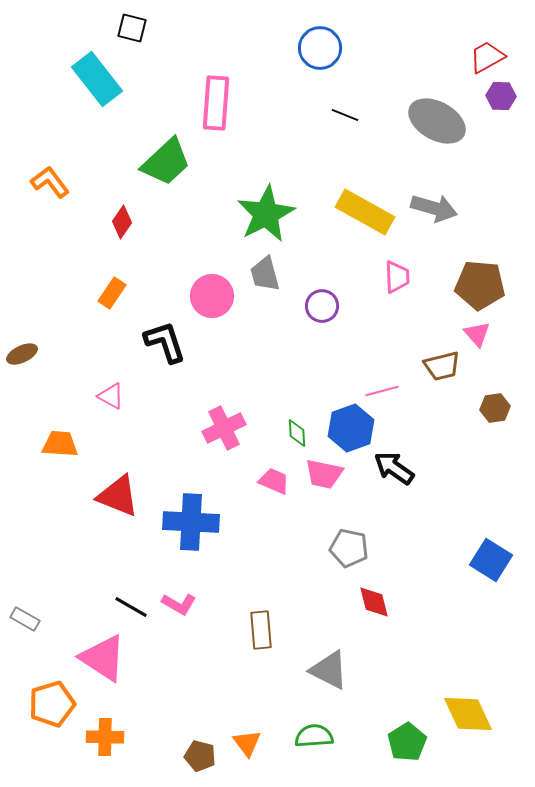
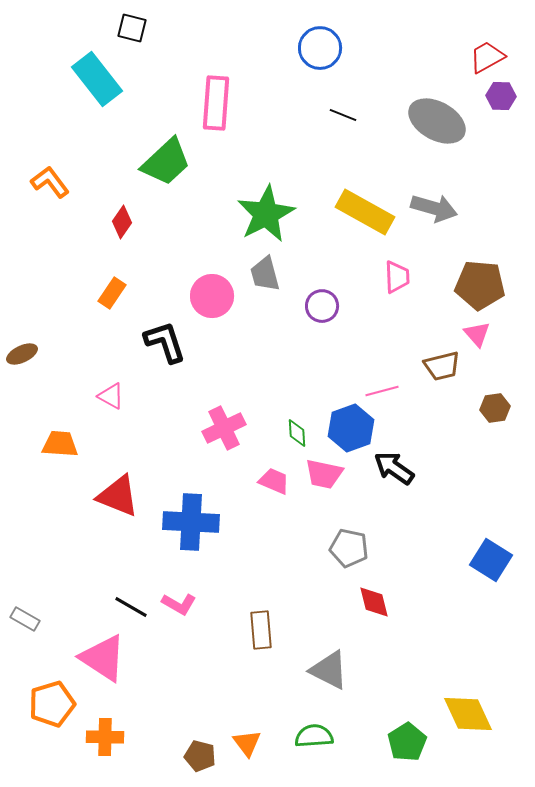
black line at (345, 115): moved 2 px left
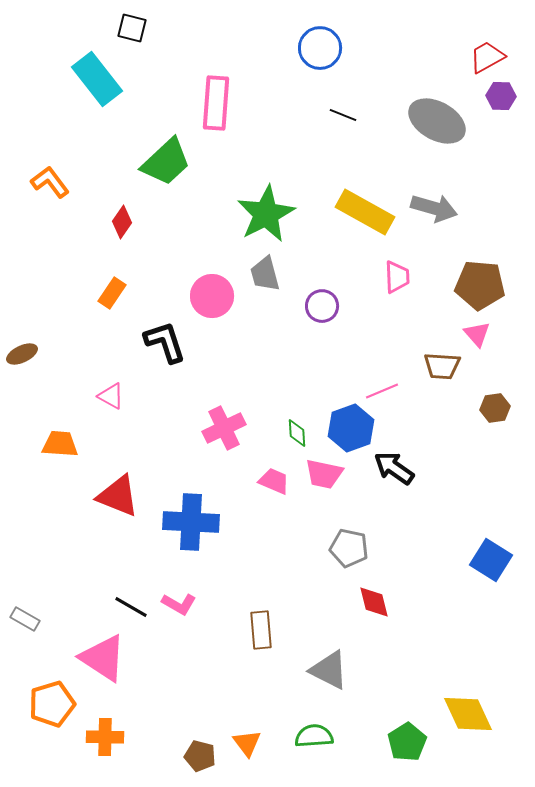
brown trapezoid at (442, 366): rotated 18 degrees clockwise
pink line at (382, 391): rotated 8 degrees counterclockwise
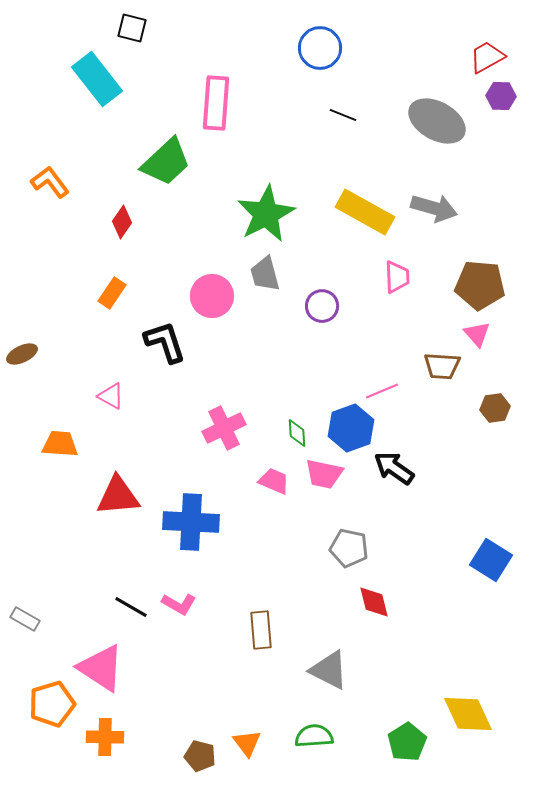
red triangle at (118, 496): rotated 27 degrees counterclockwise
pink triangle at (103, 658): moved 2 px left, 10 px down
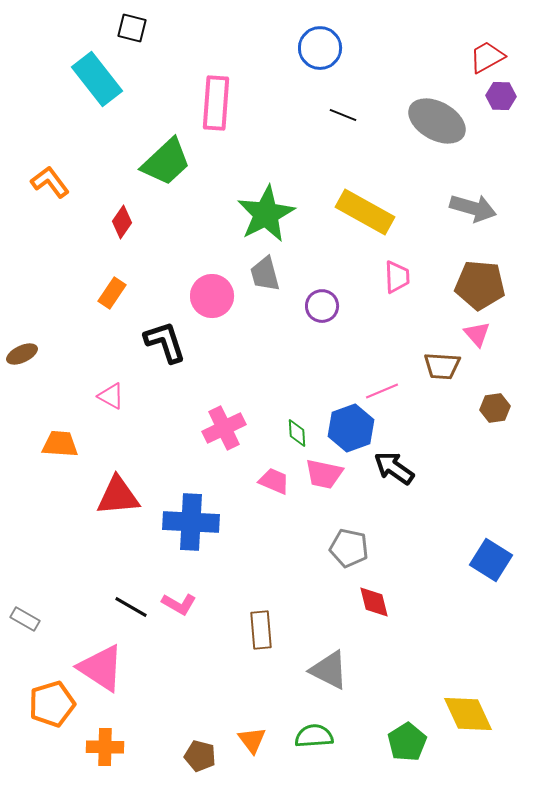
gray arrow at (434, 208): moved 39 px right
orange cross at (105, 737): moved 10 px down
orange triangle at (247, 743): moved 5 px right, 3 px up
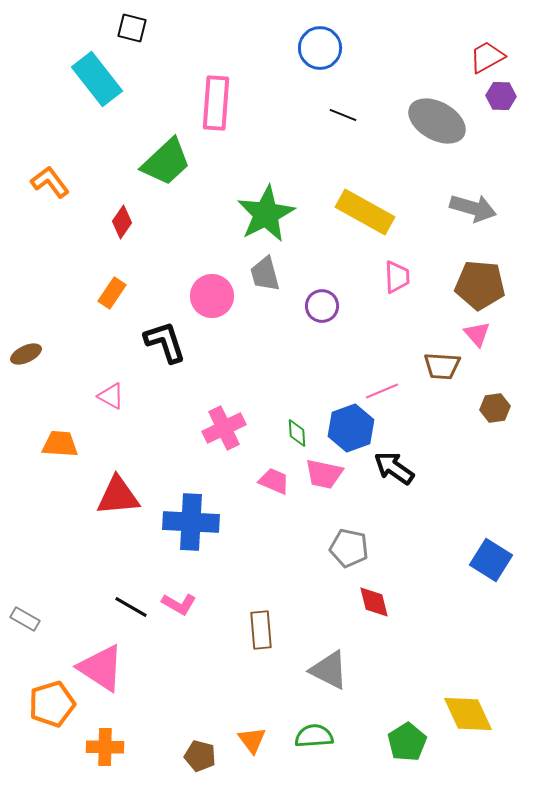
brown ellipse at (22, 354): moved 4 px right
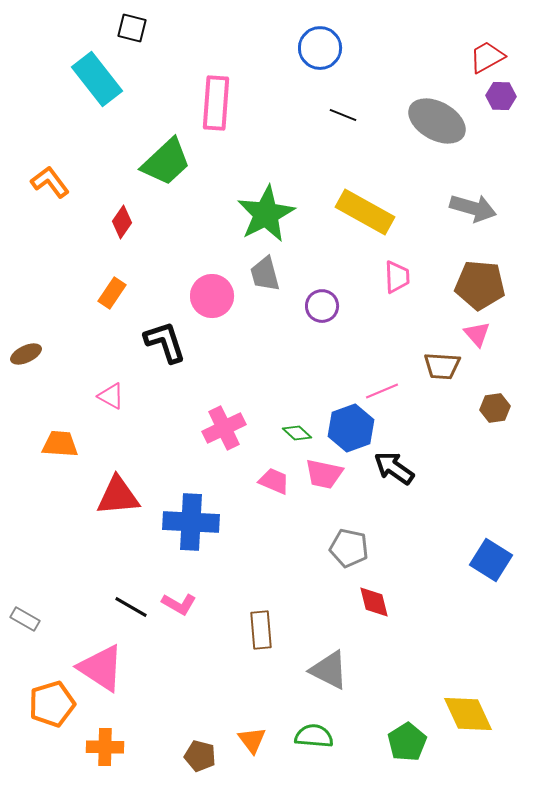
green diamond at (297, 433): rotated 44 degrees counterclockwise
green semicircle at (314, 736): rotated 9 degrees clockwise
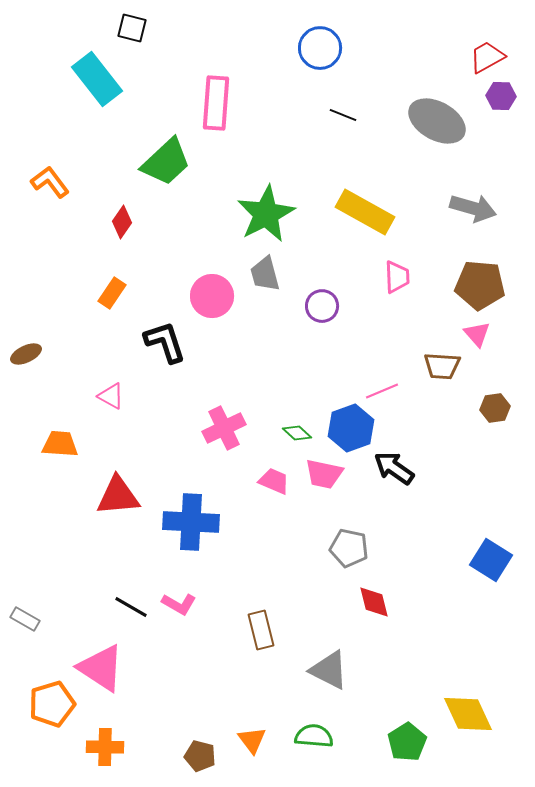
brown rectangle at (261, 630): rotated 9 degrees counterclockwise
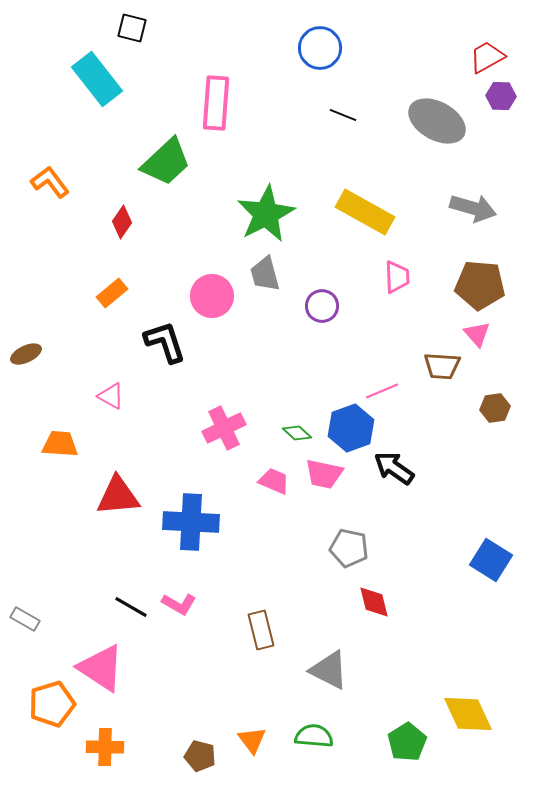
orange rectangle at (112, 293): rotated 16 degrees clockwise
